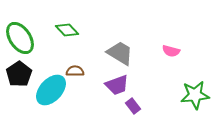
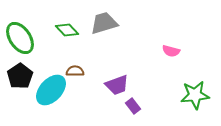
gray trapezoid: moved 16 px left, 30 px up; rotated 48 degrees counterclockwise
black pentagon: moved 1 px right, 2 px down
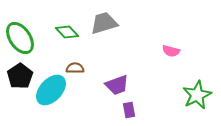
green diamond: moved 2 px down
brown semicircle: moved 3 px up
green star: moved 2 px right; rotated 20 degrees counterclockwise
purple rectangle: moved 4 px left, 4 px down; rotated 28 degrees clockwise
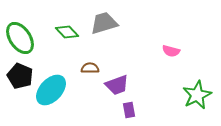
brown semicircle: moved 15 px right
black pentagon: rotated 15 degrees counterclockwise
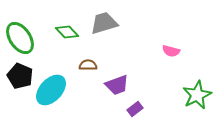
brown semicircle: moved 2 px left, 3 px up
purple rectangle: moved 6 px right, 1 px up; rotated 63 degrees clockwise
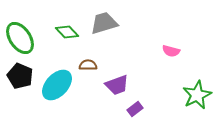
cyan ellipse: moved 6 px right, 5 px up
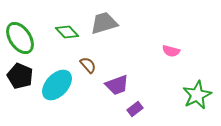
brown semicircle: rotated 48 degrees clockwise
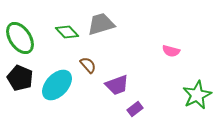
gray trapezoid: moved 3 px left, 1 px down
black pentagon: moved 2 px down
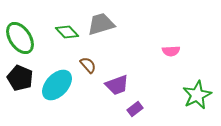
pink semicircle: rotated 18 degrees counterclockwise
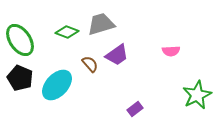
green diamond: rotated 25 degrees counterclockwise
green ellipse: moved 2 px down
brown semicircle: moved 2 px right, 1 px up
purple trapezoid: moved 30 px up; rotated 15 degrees counterclockwise
